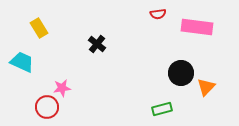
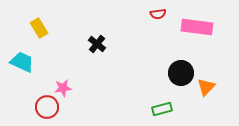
pink star: moved 1 px right
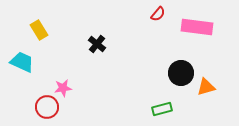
red semicircle: rotated 42 degrees counterclockwise
yellow rectangle: moved 2 px down
orange triangle: rotated 30 degrees clockwise
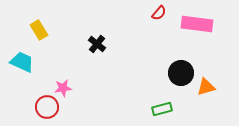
red semicircle: moved 1 px right, 1 px up
pink rectangle: moved 3 px up
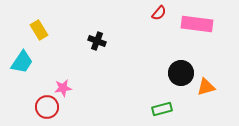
black cross: moved 3 px up; rotated 18 degrees counterclockwise
cyan trapezoid: rotated 100 degrees clockwise
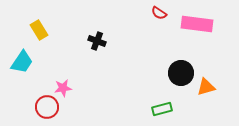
red semicircle: rotated 84 degrees clockwise
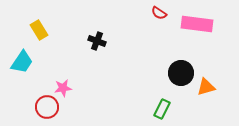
green rectangle: rotated 48 degrees counterclockwise
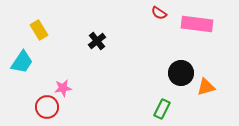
black cross: rotated 30 degrees clockwise
